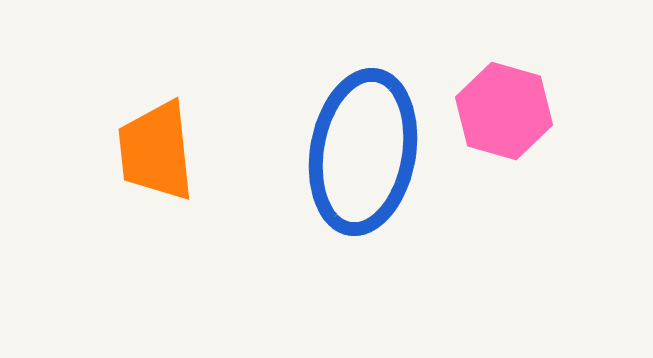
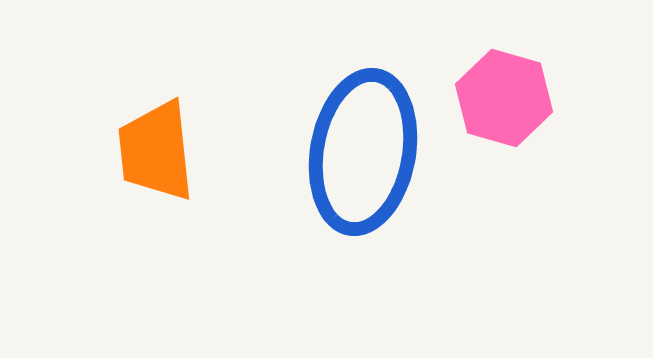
pink hexagon: moved 13 px up
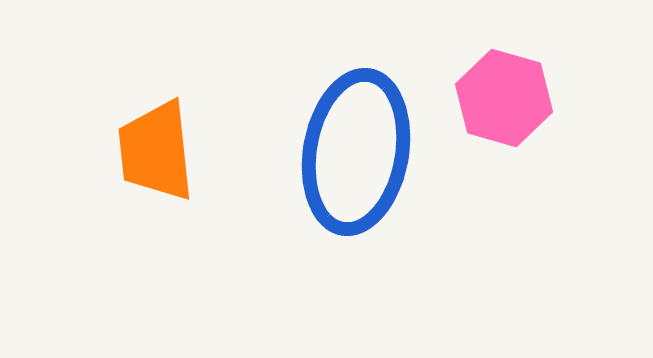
blue ellipse: moved 7 px left
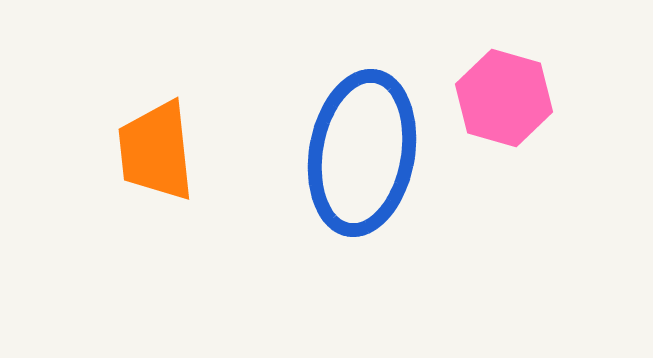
blue ellipse: moved 6 px right, 1 px down
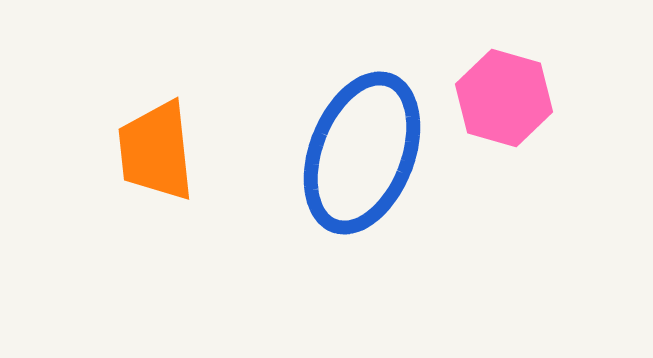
blue ellipse: rotated 11 degrees clockwise
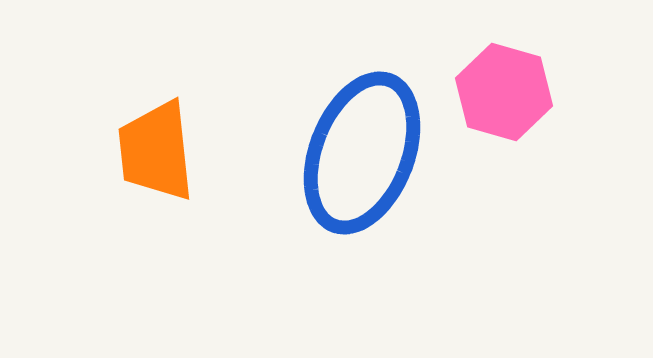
pink hexagon: moved 6 px up
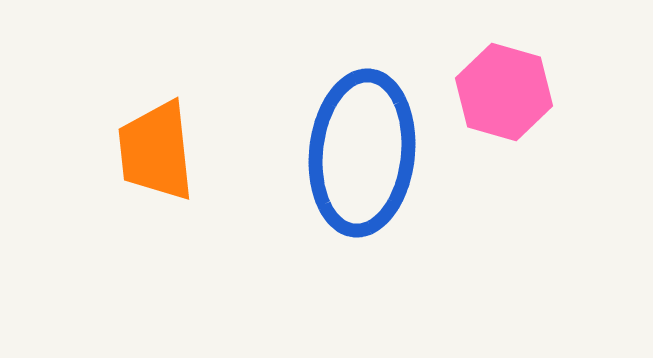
blue ellipse: rotated 15 degrees counterclockwise
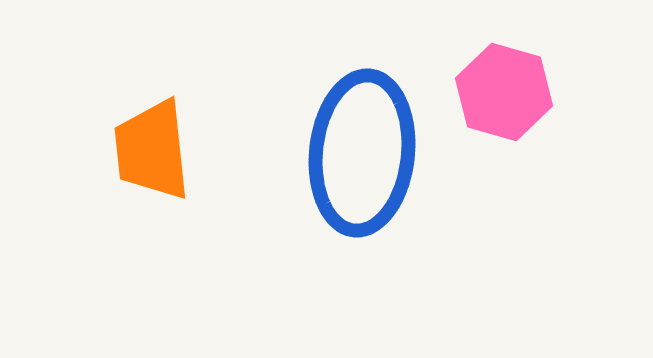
orange trapezoid: moved 4 px left, 1 px up
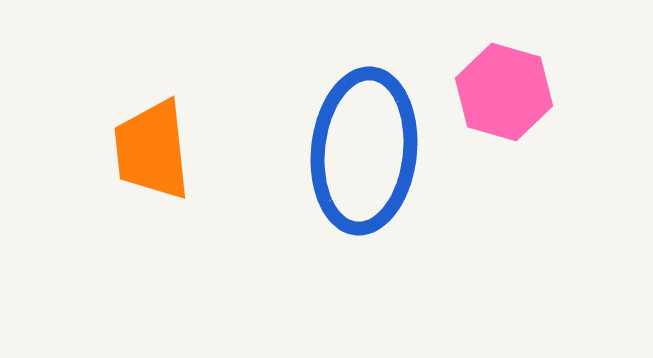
blue ellipse: moved 2 px right, 2 px up
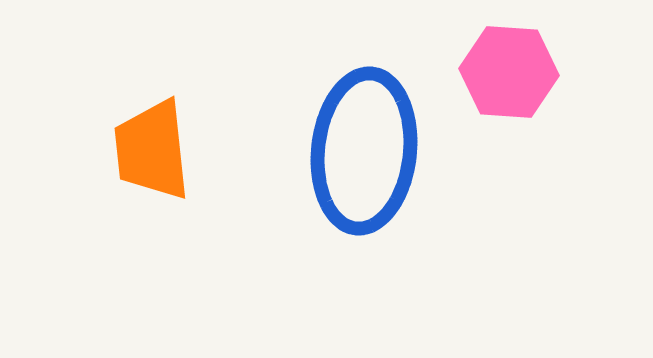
pink hexagon: moved 5 px right, 20 px up; rotated 12 degrees counterclockwise
